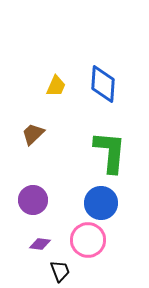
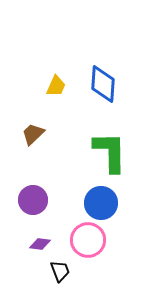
green L-shape: rotated 6 degrees counterclockwise
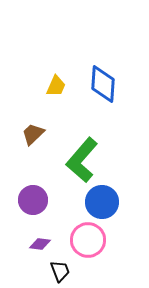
green L-shape: moved 28 px left, 8 px down; rotated 138 degrees counterclockwise
blue circle: moved 1 px right, 1 px up
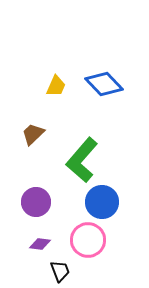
blue diamond: moved 1 px right; rotated 48 degrees counterclockwise
purple circle: moved 3 px right, 2 px down
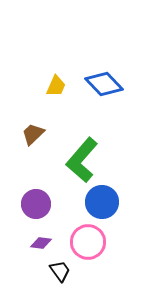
purple circle: moved 2 px down
pink circle: moved 2 px down
purple diamond: moved 1 px right, 1 px up
black trapezoid: rotated 15 degrees counterclockwise
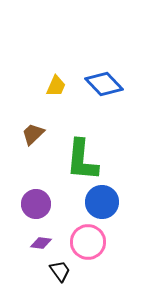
green L-shape: rotated 36 degrees counterclockwise
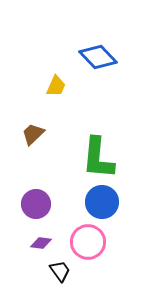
blue diamond: moved 6 px left, 27 px up
green L-shape: moved 16 px right, 2 px up
